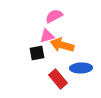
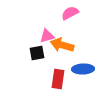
pink semicircle: moved 16 px right, 3 px up
blue ellipse: moved 2 px right, 1 px down
red rectangle: rotated 48 degrees clockwise
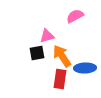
pink semicircle: moved 5 px right, 3 px down
orange arrow: moved 11 px down; rotated 40 degrees clockwise
blue ellipse: moved 2 px right, 1 px up
red rectangle: moved 2 px right
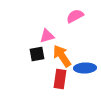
black square: moved 1 px down
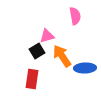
pink semicircle: rotated 108 degrees clockwise
black square: moved 3 px up; rotated 21 degrees counterclockwise
red rectangle: moved 28 px left
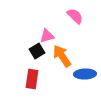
pink semicircle: rotated 36 degrees counterclockwise
blue ellipse: moved 6 px down
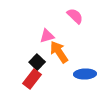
black square: moved 11 px down; rotated 14 degrees counterclockwise
orange arrow: moved 3 px left, 4 px up
red rectangle: rotated 30 degrees clockwise
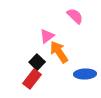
pink triangle: rotated 21 degrees counterclockwise
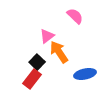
blue ellipse: rotated 10 degrees counterclockwise
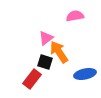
pink semicircle: rotated 54 degrees counterclockwise
pink triangle: moved 1 px left, 2 px down
black square: moved 8 px right; rotated 28 degrees counterclockwise
